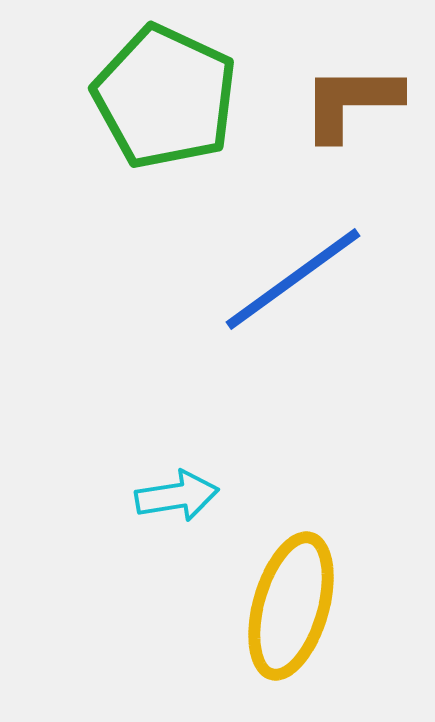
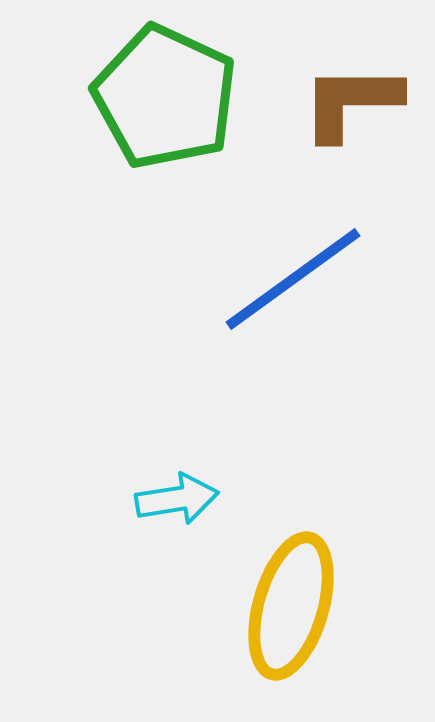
cyan arrow: moved 3 px down
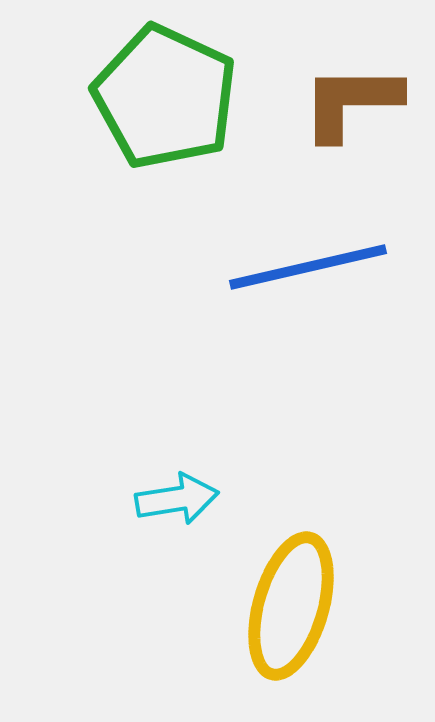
blue line: moved 15 px right, 12 px up; rotated 23 degrees clockwise
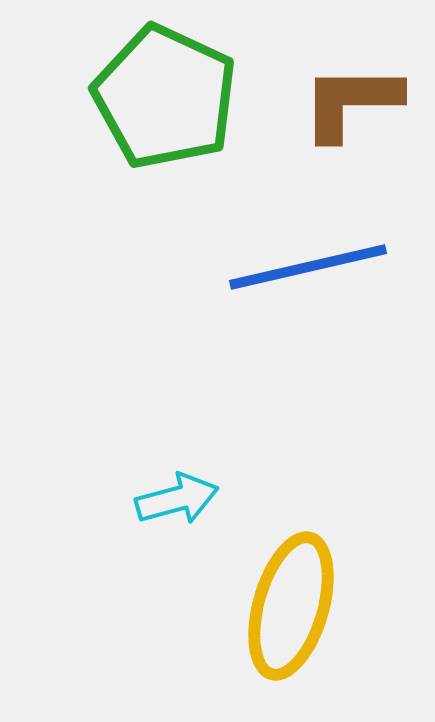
cyan arrow: rotated 6 degrees counterclockwise
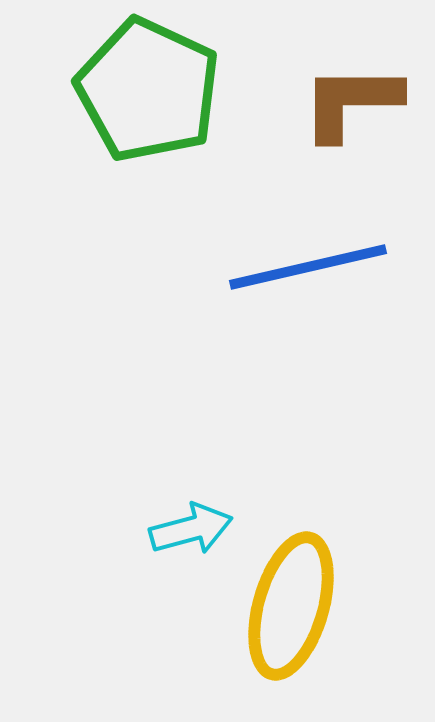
green pentagon: moved 17 px left, 7 px up
cyan arrow: moved 14 px right, 30 px down
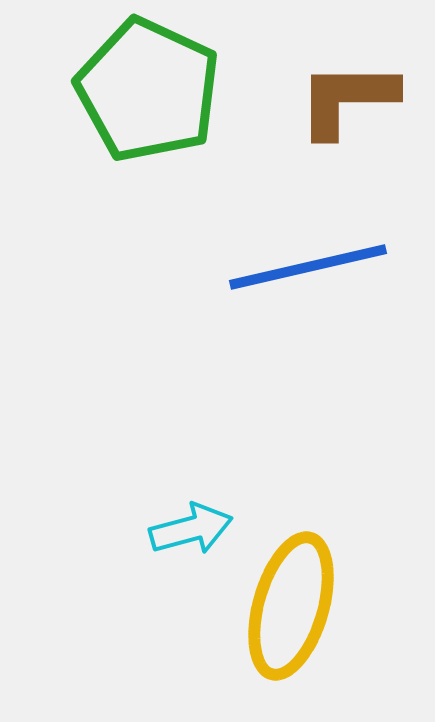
brown L-shape: moved 4 px left, 3 px up
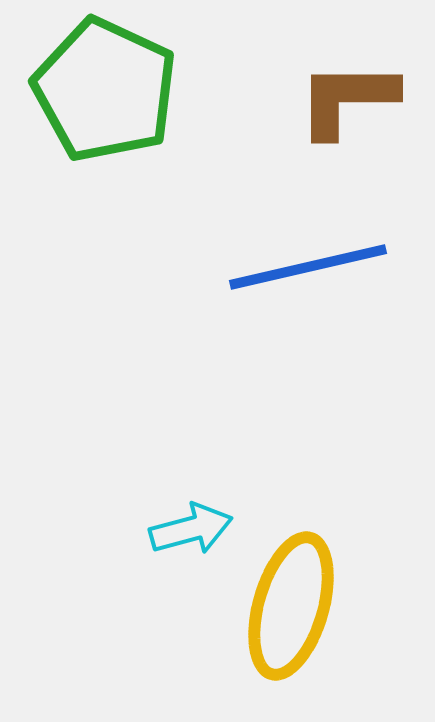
green pentagon: moved 43 px left
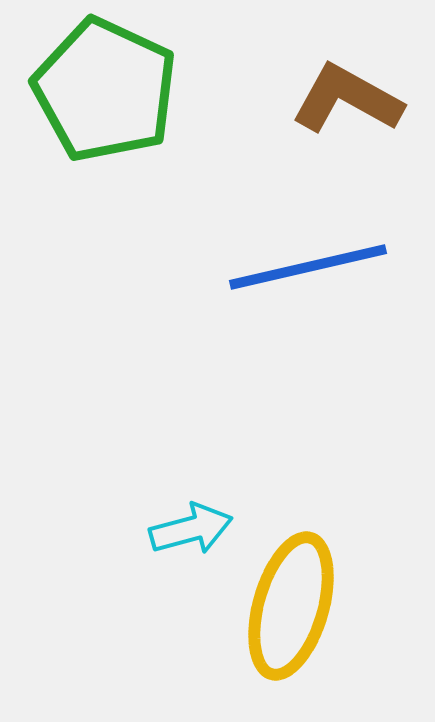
brown L-shape: rotated 29 degrees clockwise
